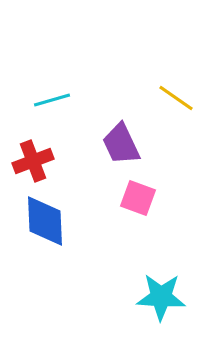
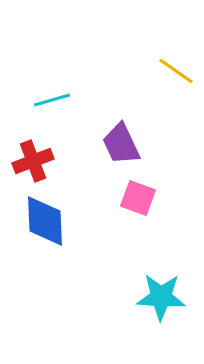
yellow line: moved 27 px up
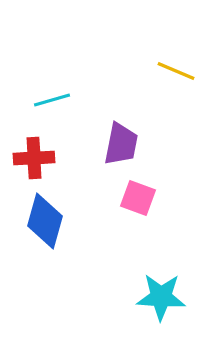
yellow line: rotated 12 degrees counterclockwise
purple trapezoid: rotated 144 degrees counterclockwise
red cross: moved 1 px right, 3 px up; rotated 18 degrees clockwise
blue diamond: rotated 18 degrees clockwise
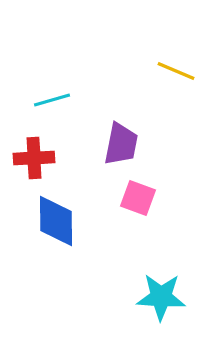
blue diamond: moved 11 px right; rotated 16 degrees counterclockwise
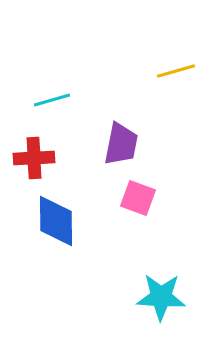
yellow line: rotated 39 degrees counterclockwise
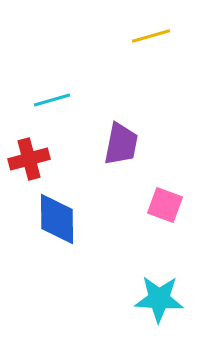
yellow line: moved 25 px left, 35 px up
red cross: moved 5 px left, 1 px down; rotated 12 degrees counterclockwise
pink square: moved 27 px right, 7 px down
blue diamond: moved 1 px right, 2 px up
cyan star: moved 2 px left, 2 px down
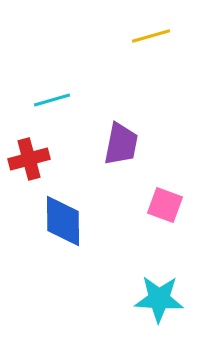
blue diamond: moved 6 px right, 2 px down
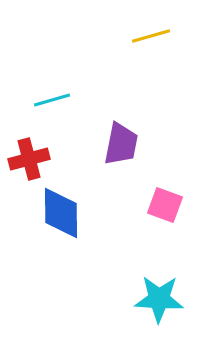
blue diamond: moved 2 px left, 8 px up
